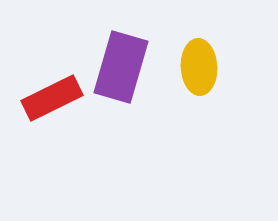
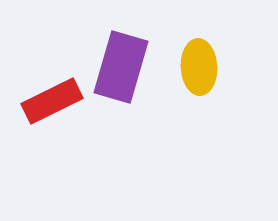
red rectangle: moved 3 px down
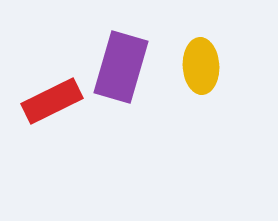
yellow ellipse: moved 2 px right, 1 px up
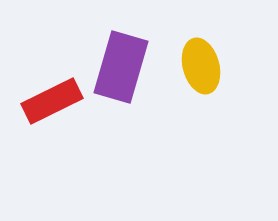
yellow ellipse: rotated 12 degrees counterclockwise
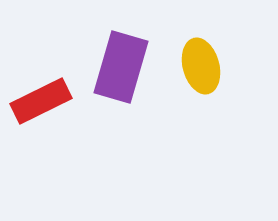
red rectangle: moved 11 px left
